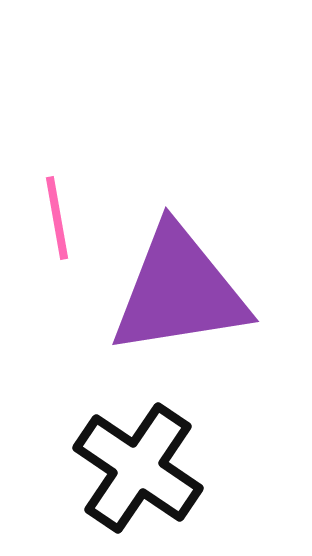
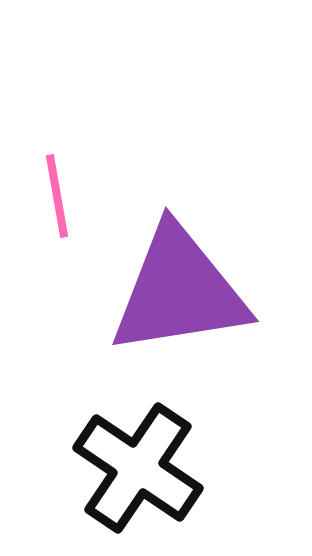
pink line: moved 22 px up
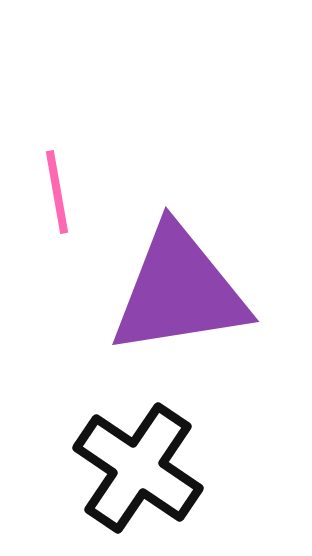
pink line: moved 4 px up
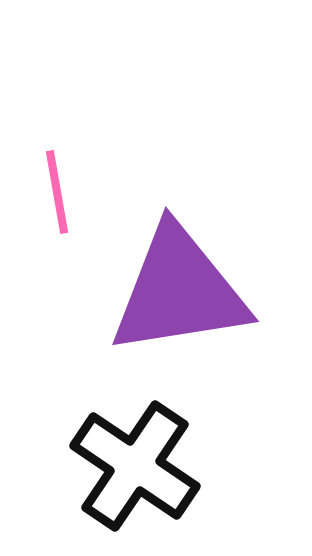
black cross: moved 3 px left, 2 px up
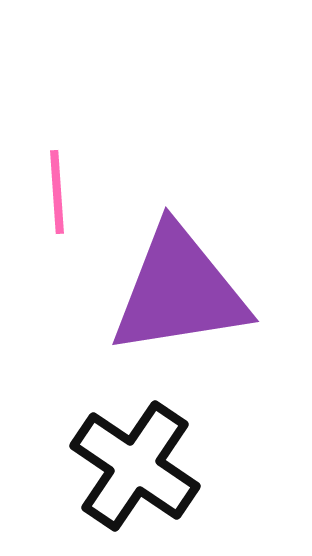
pink line: rotated 6 degrees clockwise
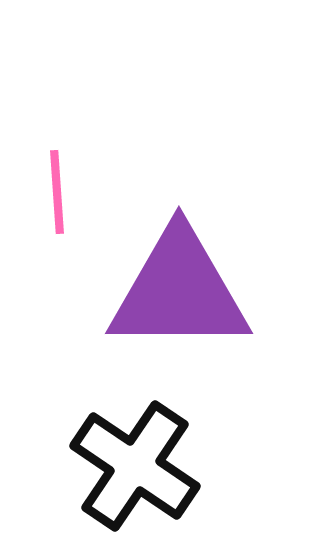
purple triangle: rotated 9 degrees clockwise
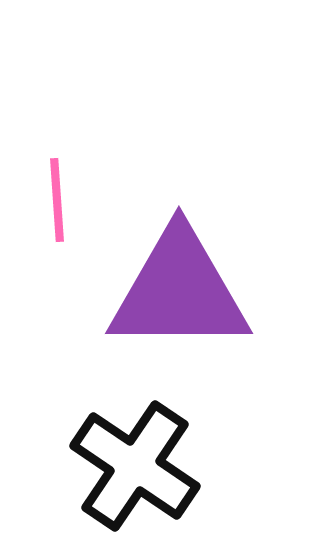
pink line: moved 8 px down
